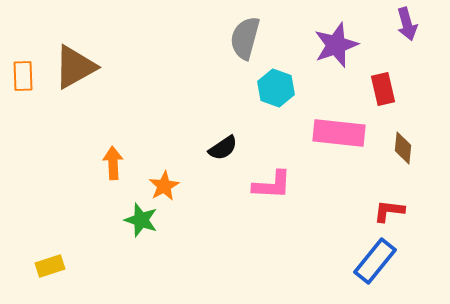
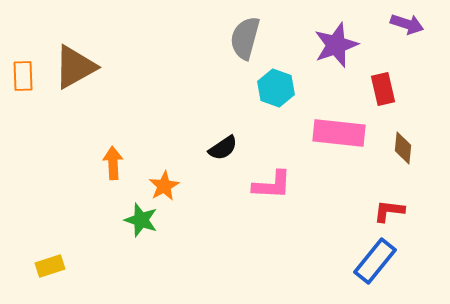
purple arrow: rotated 56 degrees counterclockwise
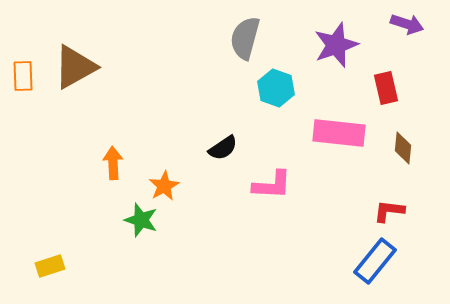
red rectangle: moved 3 px right, 1 px up
